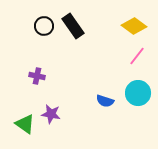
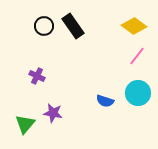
purple cross: rotated 14 degrees clockwise
purple star: moved 2 px right, 1 px up
green triangle: rotated 35 degrees clockwise
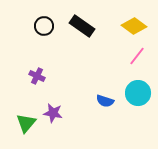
black rectangle: moved 9 px right; rotated 20 degrees counterclockwise
green triangle: moved 1 px right, 1 px up
